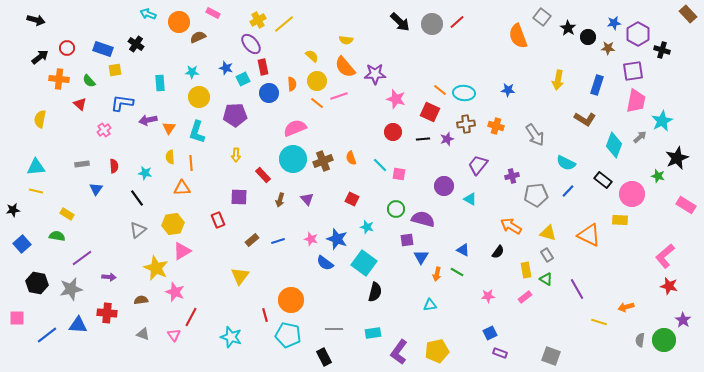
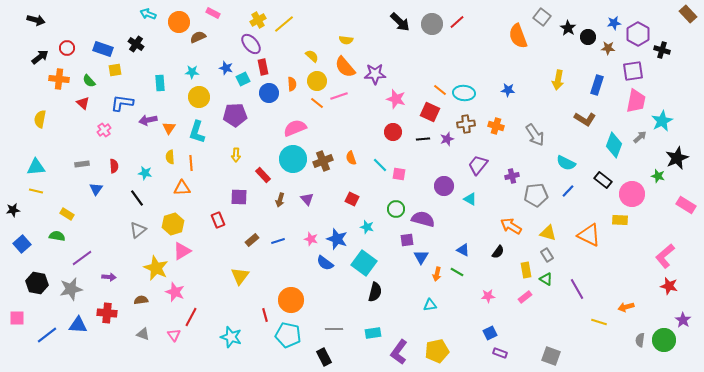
red triangle at (80, 104): moved 3 px right, 1 px up
yellow hexagon at (173, 224): rotated 10 degrees counterclockwise
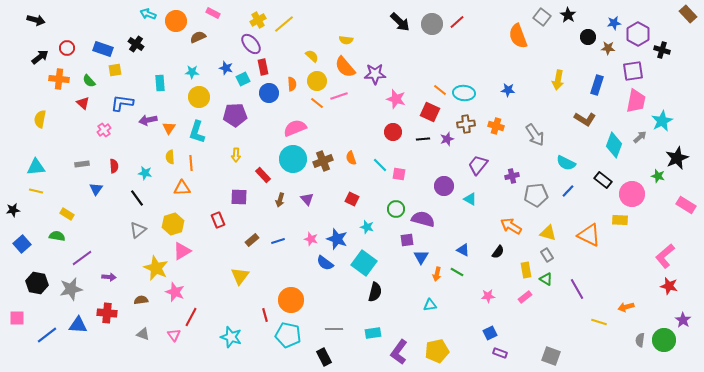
orange circle at (179, 22): moved 3 px left, 1 px up
black star at (568, 28): moved 13 px up
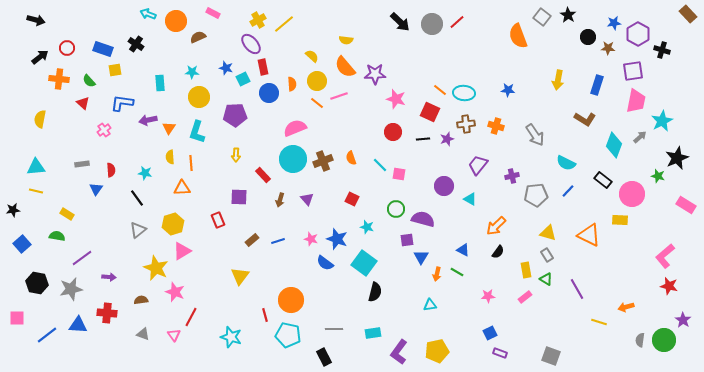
red semicircle at (114, 166): moved 3 px left, 4 px down
orange arrow at (511, 226): moved 15 px left; rotated 75 degrees counterclockwise
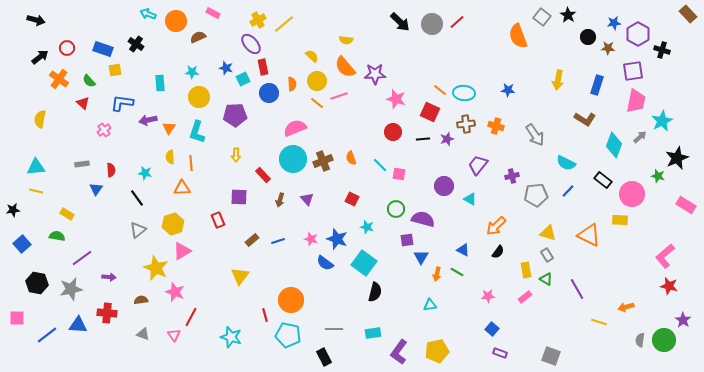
orange cross at (59, 79): rotated 30 degrees clockwise
blue square at (490, 333): moved 2 px right, 4 px up; rotated 24 degrees counterclockwise
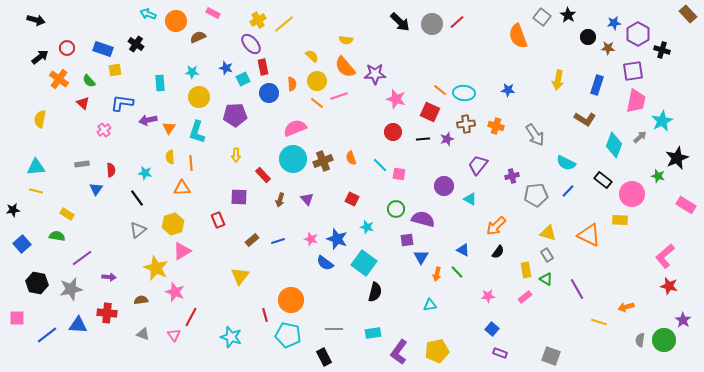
green line at (457, 272): rotated 16 degrees clockwise
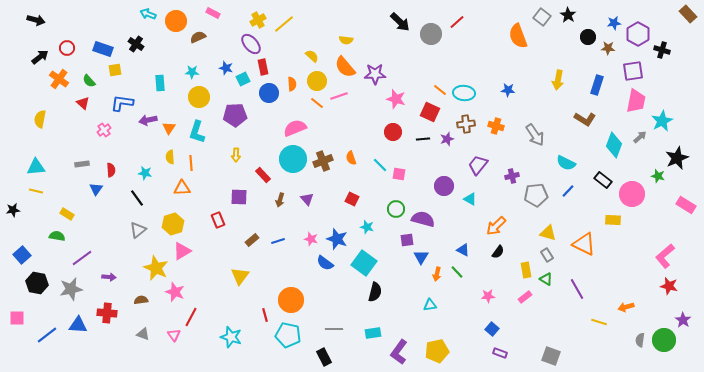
gray circle at (432, 24): moved 1 px left, 10 px down
yellow rectangle at (620, 220): moved 7 px left
orange triangle at (589, 235): moved 5 px left, 9 px down
blue square at (22, 244): moved 11 px down
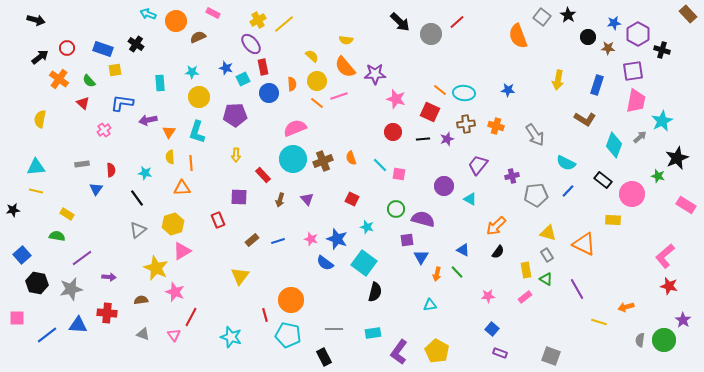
orange triangle at (169, 128): moved 4 px down
yellow pentagon at (437, 351): rotated 30 degrees counterclockwise
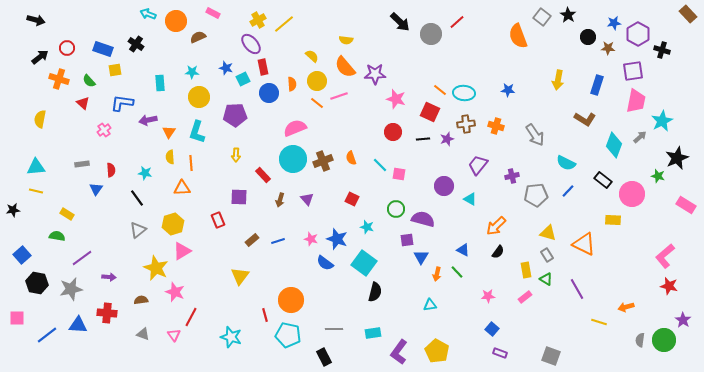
orange cross at (59, 79): rotated 18 degrees counterclockwise
